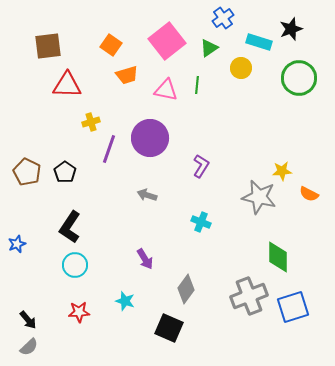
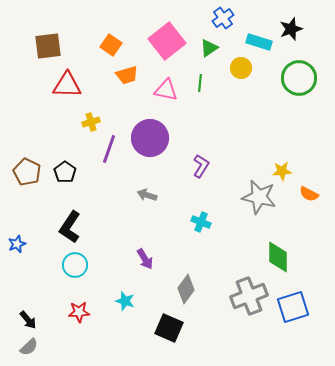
green line: moved 3 px right, 2 px up
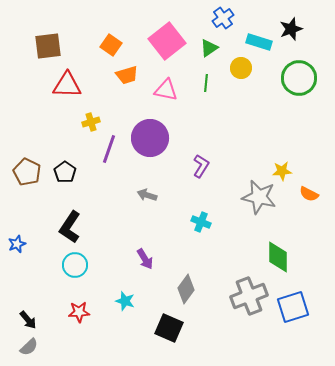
green line: moved 6 px right
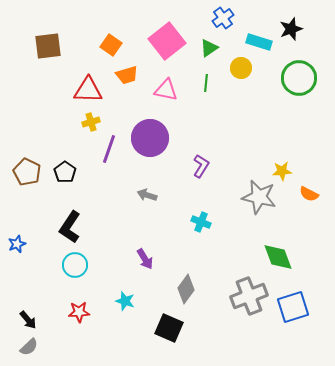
red triangle: moved 21 px right, 5 px down
green diamond: rotated 20 degrees counterclockwise
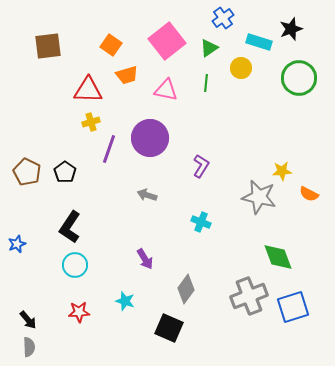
gray semicircle: rotated 48 degrees counterclockwise
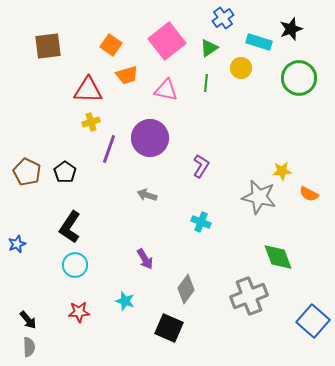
blue square: moved 20 px right, 14 px down; rotated 32 degrees counterclockwise
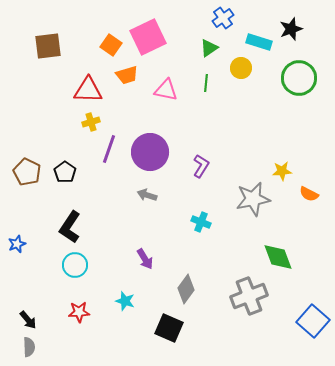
pink square: moved 19 px left, 4 px up; rotated 12 degrees clockwise
purple circle: moved 14 px down
gray star: moved 6 px left, 2 px down; rotated 24 degrees counterclockwise
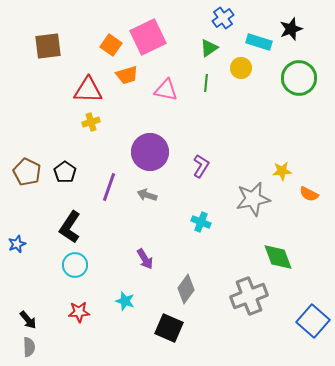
purple line: moved 38 px down
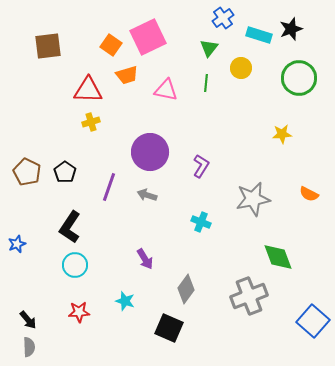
cyan rectangle: moved 7 px up
green triangle: rotated 18 degrees counterclockwise
yellow star: moved 37 px up
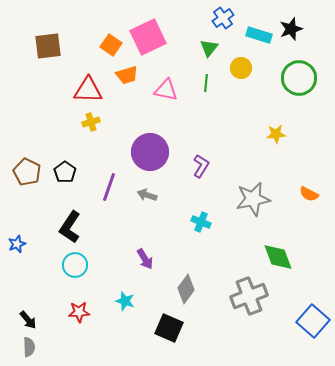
yellow star: moved 6 px left
